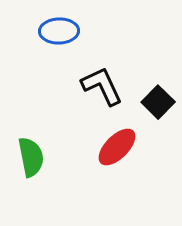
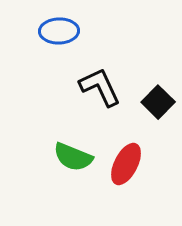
black L-shape: moved 2 px left, 1 px down
red ellipse: moved 9 px right, 17 px down; rotated 18 degrees counterclockwise
green semicircle: moved 42 px right; rotated 123 degrees clockwise
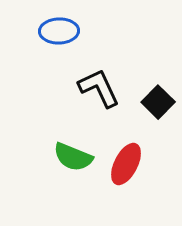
black L-shape: moved 1 px left, 1 px down
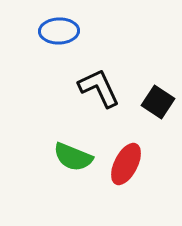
black square: rotated 12 degrees counterclockwise
